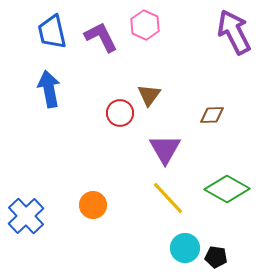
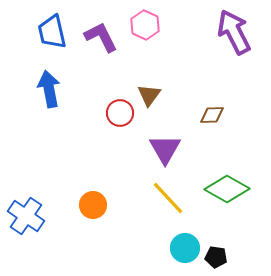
blue cross: rotated 12 degrees counterclockwise
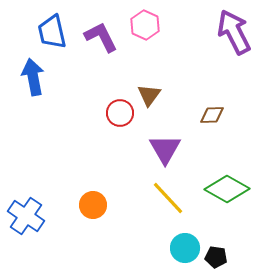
blue arrow: moved 16 px left, 12 px up
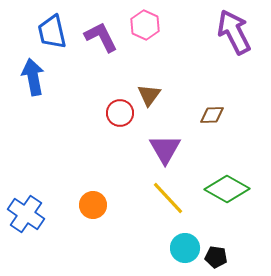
blue cross: moved 2 px up
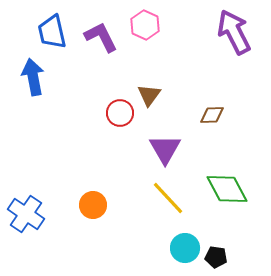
green diamond: rotated 33 degrees clockwise
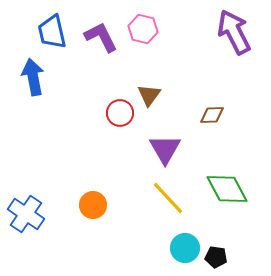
pink hexagon: moved 2 px left, 4 px down; rotated 12 degrees counterclockwise
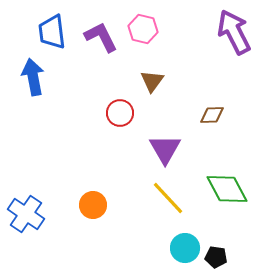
blue trapezoid: rotated 6 degrees clockwise
brown triangle: moved 3 px right, 14 px up
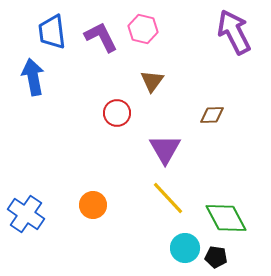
red circle: moved 3 px left
green diamond: moved 1 px left, 29 px down
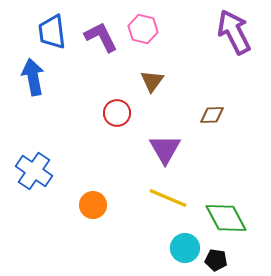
yellow line: rotated 24 degrees counterclockwise
blue cross: moved 8 px right, 43 px up
black pentagon: moved 3 px down
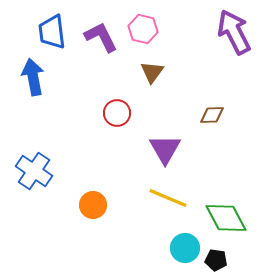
brown triangle: moved 9 px up
